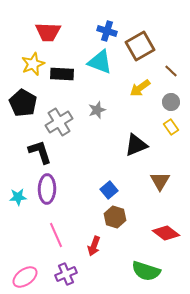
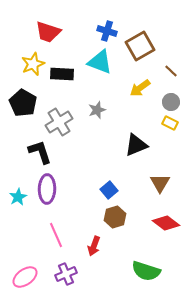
red trapezoid: rotated 16 degrees clockwise
yellow rectangle: moved 1 px left, 4 px up; rotated 28 degrees counterclockwise
brown triangle: moved 2 px down
cyan star: rotated 24 degrees counterclockwise
brown hexagon: rotated 25 degrees clockwise
red diamond: moved 10 px up
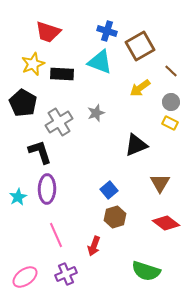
gray star: moved 1 px left, 3 px down
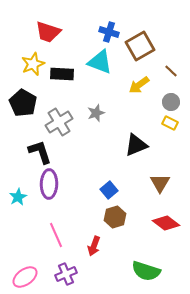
blue cross: moved 2 px right, 1 px down
yellow arrow: moved 1 px left, 3 px up
purple ellipse: moved 2 px right, 5 px up
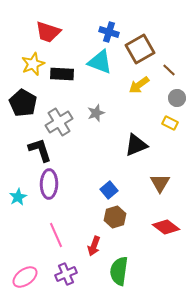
brown square: moved 3 px down
brown line: moved 2 px left, 1 px up
gray circle: moved 6 px right, 4 px up
black L-shape: moved 2 px up
red diamond: moved 4 px down
green semicircle: moved 27 px left; rotated 80 degrees clockwise
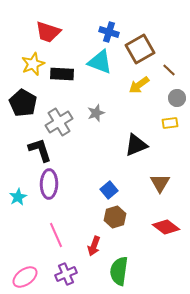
yellow rectangle: rotated 35 degrees counterclockwise
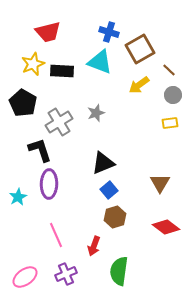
red trapezoid: rotated 32 degrees counterclockwise
black rectangle: moved 3 px up
gray circle: moved 4 px left, 3 px up
black triangle: moved 33 px left, 18 px down
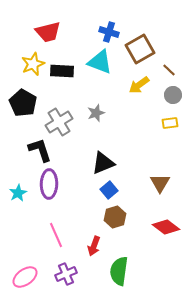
cyan star: moved 4 px up
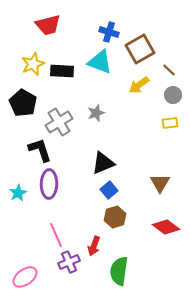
red trapezoid: moved 7 px up
purple cross: moved 3 px right, 12 px up
